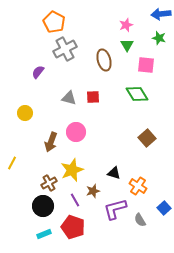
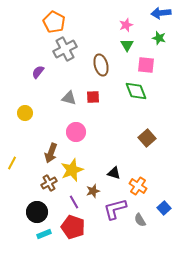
blue arrow: moved 1 px up
brown ellipse: moved 3 px left, 5 px down
green diamond: moved 1 px left, 3 px up; rotated 10 degrees clockwise
brown arrow: moved 11 px down
purple line: moved 1 px left, 2 px down
black circle: moved 6 px left, 6 px down
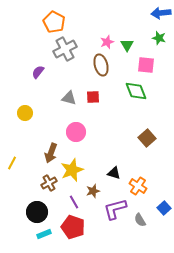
pink star: moved 19 px left, 17 px down
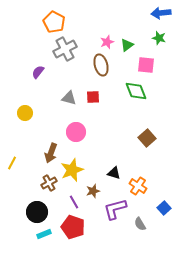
green triangle: rotated 24 degrees clockwise
gray semicircle: moved 4 px down
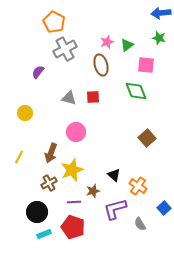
yellow line: moved 7 px right, 6 px up
black triangle: moved 2 px down; rotated 24 degrees clockwise
purple line: rotated 64 degrees counterclockwise
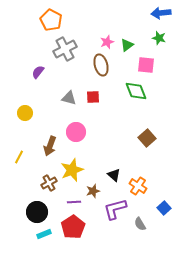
orange pentagon: moved 3 px left, 2 px up
brown arrow: moved 1 px left, 7 px up
red pentagon: rotated 20 degrees clockwise
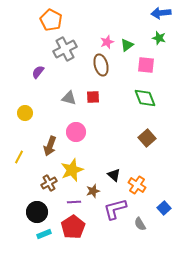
green diamond: moved 9 px right, 7 px down
orange cross: moved 1 px left, 1 px up
